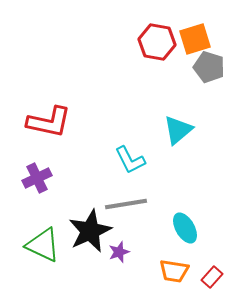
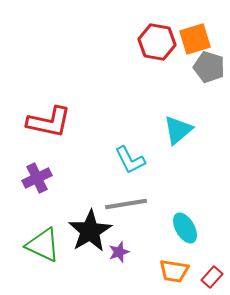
black star: rotated 6 degrees counterclockwise
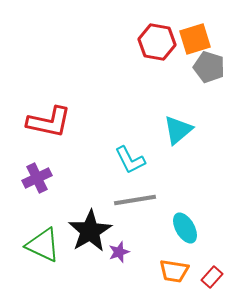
gray line: moved 9 px right, 4 px up
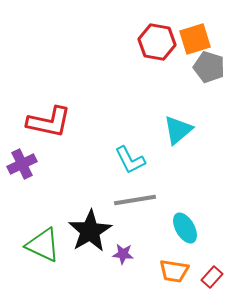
purple cross: moved 15 px left, 14 px up
purple star: moved 4 px right, 2 px down; rotated 25 degrees clockwise
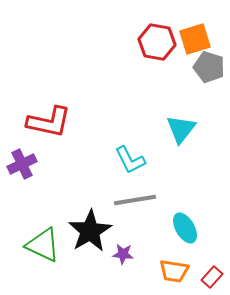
cyan triangle: moved 3 px right, 1 px up; rotated 12 degrees counterclockwise
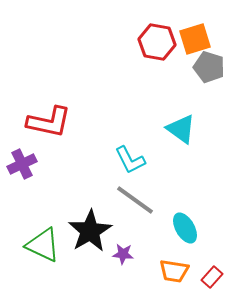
cyan triangle: rotated 32 degrees counterclockwise
gray line: rotated 45 degrees clockwise
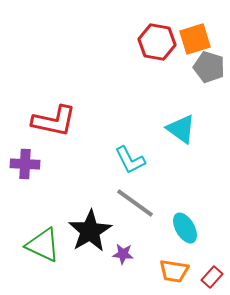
red L-shape: moved 5 px right, 1 px up
purple cross: moved 3 px right; rotated 28 degrees clockwise
gray line: moved 3 px down
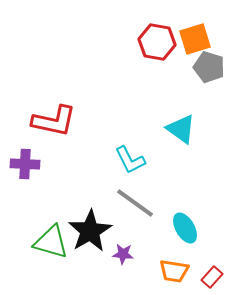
green triangle: moved 8 px right, 3 px up; rotated 9 degrees counterclockwise
